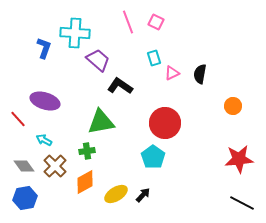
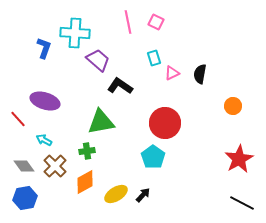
pink line: rotated 10 degrees clockwise
red star: rotated 24 degrees counterclockwise
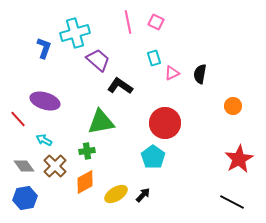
cyan cross: rotated 20 degrees counterclockwise
black line: moved 10 px left, 1 px up
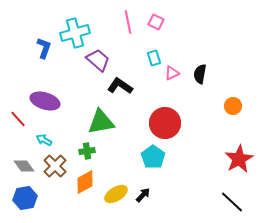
black line: rotated 15 degrees clockwise
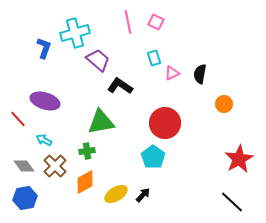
orange circle: moved 9 px left, 2 px up
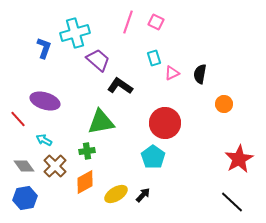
pink line: rotated 30 degrees clockwise
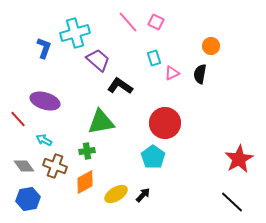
pink line: rotated 60 degrees counterclockwise
orange circle: moved 13 px left, 58 px up
brown cross: rotated 25 degrees counterclockwise
blue hexagon: moved 3 px right, 1 px down
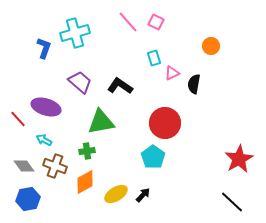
purple trapezoid: moved 18 px left, 22 px down
black semicircle: moved 6 px left, 10 px down
purple ellipse: moved 1 px right, 6 px down
